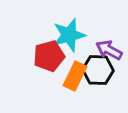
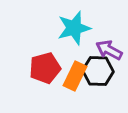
cyan star: moved 5 px right, 7 px up
red pentagon: moved 4 px left, 12 px down
black hexagon: moved 1 px down
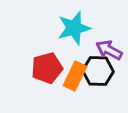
red pentagon: moved 2 px right
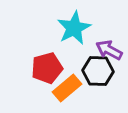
cyan star: rotated 12 degrees counterclockwise
orange rectangle: moved 8 px left, 12 px down; rotated 24 degrees clockwise
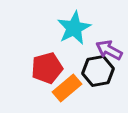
black hexagon: rotated 12 degrees counterclockwise
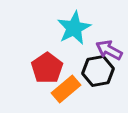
red pentagon: rotated 20 degrees counterclockwise
orange rectangle: moved 1 px left, 1 px down
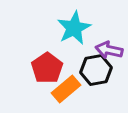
purple arrow: rotated 16 degrees counterclockwise
black hexagon: moved 2 px left, 1 px up
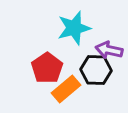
cyan star: rotated 12 degrees clockwise
black hexagon: rotated 12 degrees clockwise
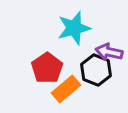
purple arrow: moved 2 px down
black hexagon: rotated 20 degrees clockwise
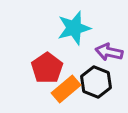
black hexagon: moved 12 px down
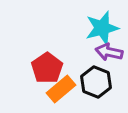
cyan star: moved 28 px right
orange rectangle: moved 5 px left
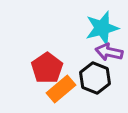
black hexagon: moved 1 px left, 4 px up
